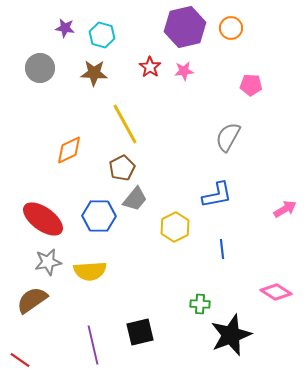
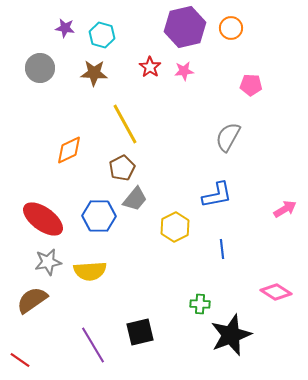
purple line: rotated 18 degrees counterclockwise
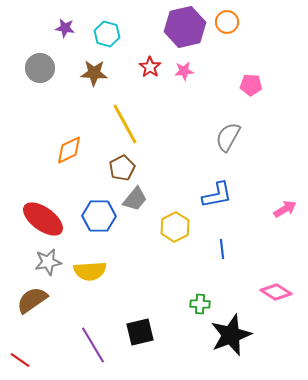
orange circle: moved 4 px left, 6 px up
cyan hexagon: moved 5 px right, 1 px up
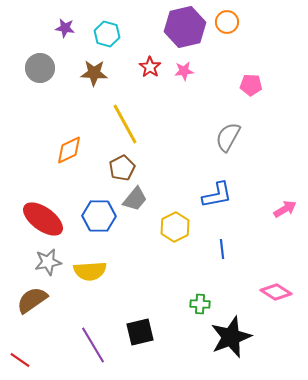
black star: moved 2 px down
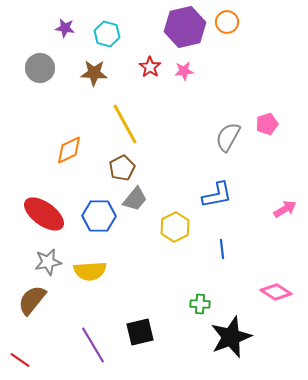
pink pentagon: moved 16 px right, 39 px down; rotated 20 degrees counterclockwise
red ellipse: moved 1 px right, 5 px up
brown semicircle: rotated 16 degrees counterclockwise
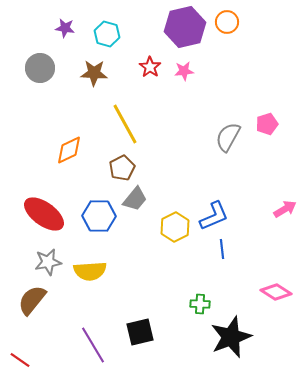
blue L-shape: moved 3 px left, 21 px down; rotated 12 degrees counterclockwise
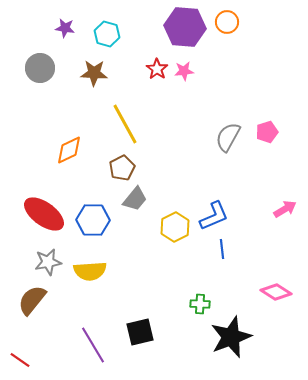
purple hexagon: rotated 18 degrees clockwise
red star: moved 7 px right, 2 px down
pink pentagon: moved 8 px down
blue hexagon: moved 6 px left, 4 px down
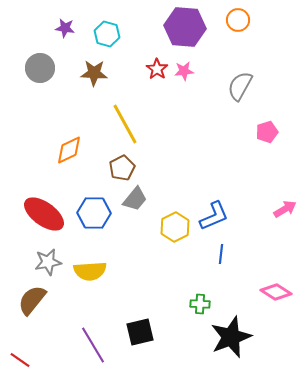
orange circle: moved 11 px right, 2 px up
gray semicircle: moved 12 px right, 51 px up
blue hexagon: moved 1 px right, 7 px up
blue line: moved 1 px left, 5 px down; rotated 12 degrees clockwise
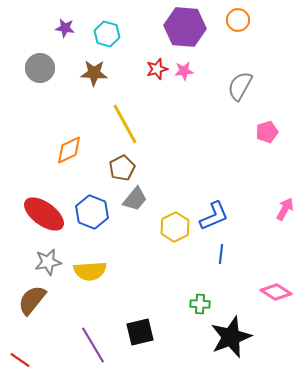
red star: rotated 20 degrees clockwise
pink arrow: rotated 30 degrees counterclockwise
blue hexagon: moved 2 px left, 1 px up; rotated 20 degrees clockwise
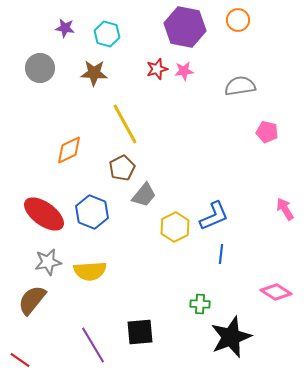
purple hexagon: rotated 6 degrees clockwise
gray semicircle: rotated 52 degrees clockwise
pink pentagon: rotated 30 degrees clockwise
gray trapezoid: moved 9 px right, 4 px up
pink arrow: rotated 60 degrees counterclockwise
black square: rotated 8 degrees clockwise
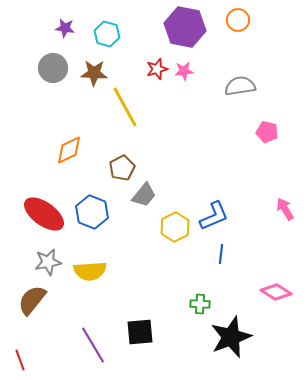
gray circle: moved 13 px right
yellow line: moved 17 px up
red line: rotated 35 degrees clockwise
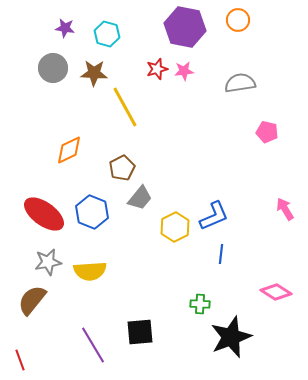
gray semicircle: moved 3 px up
gray trapezoid: moved 4 px left, 3 px down
